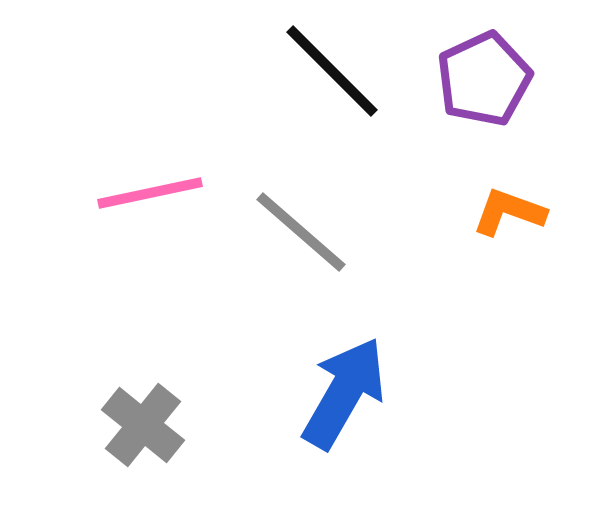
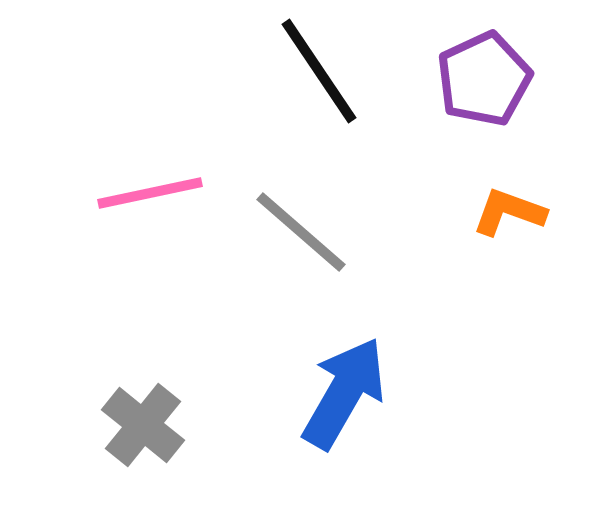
black line: moved 13 px left; rotated 11 degrees clockwise
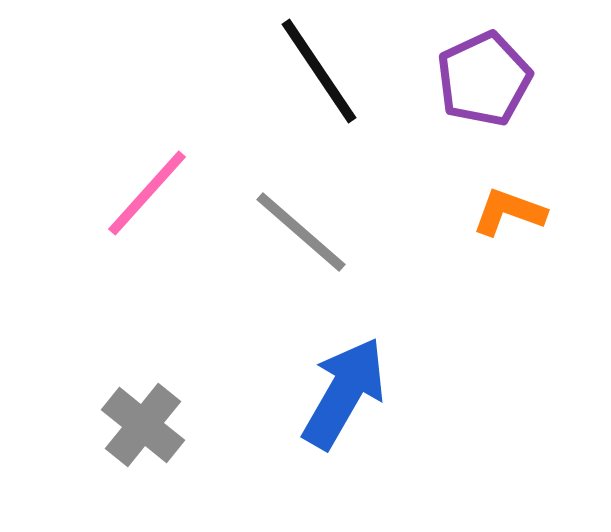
pink line: moved 3 px left; rotated 36 degrees counterclockwise
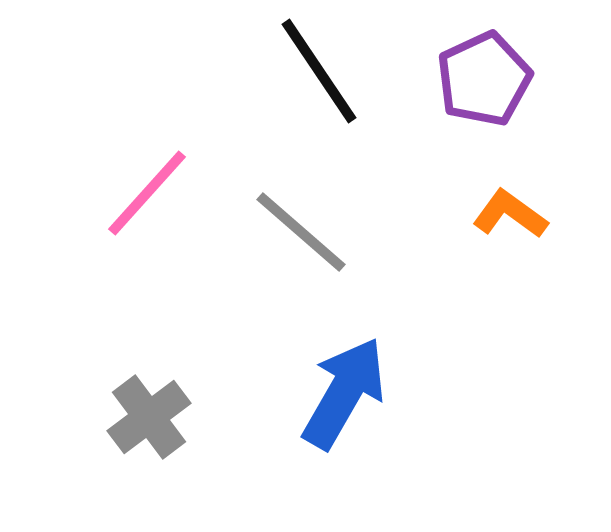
orange L-shape: moved 1 px right, 2 px down; rotated 16 degrees clockwise
gray cross: moved 6 px right, 8 px up; rotated 14 degrees clockwise
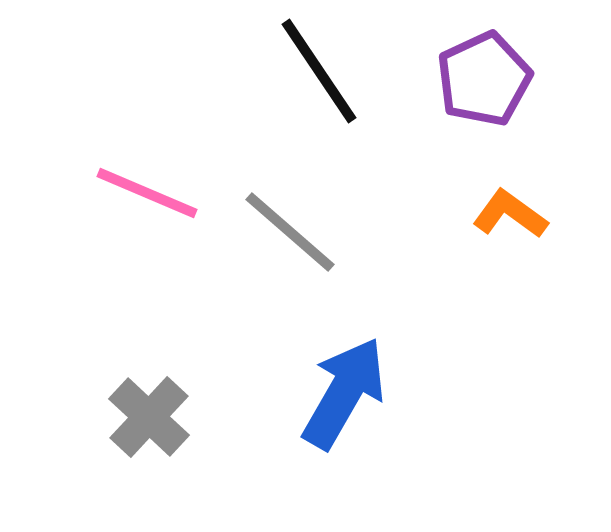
pink line: rotated 71 degrees clockwise
gray line: moved 11 px left
gray cross: rotated 10 degrees counterclockwise
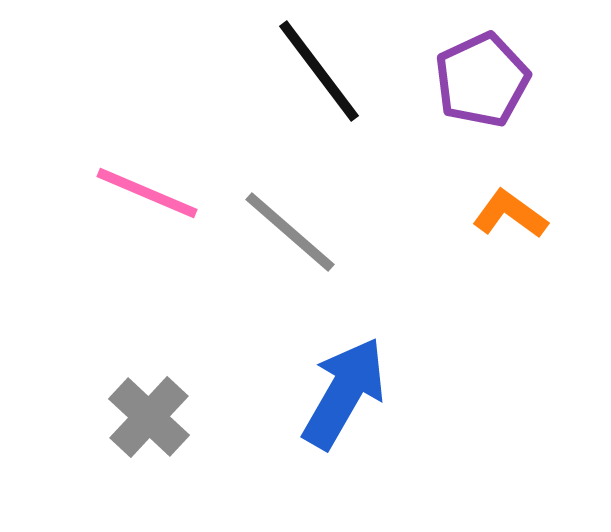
black line: rotated 3 degrees counterclockwise
purple pentagon: moved 2 px left, 1 px down
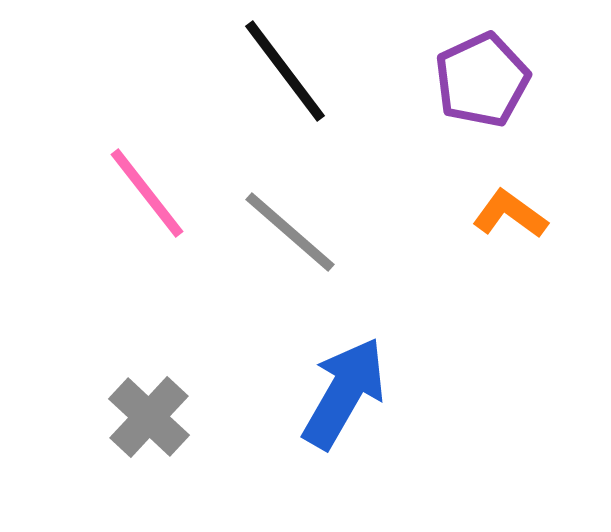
black line: moved 34 px left
pink line: rotated 29 degrees clockwise
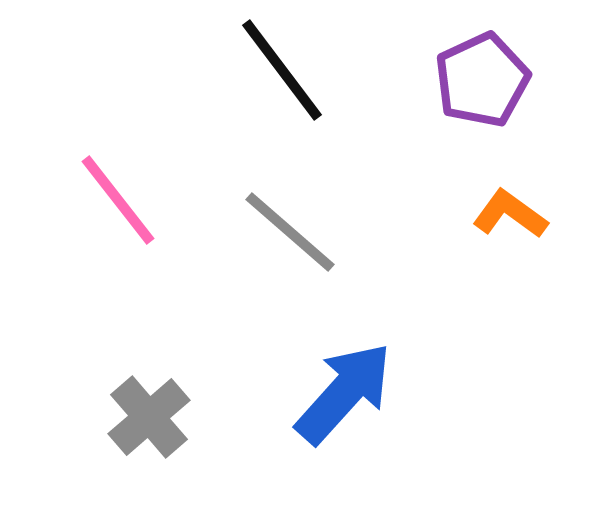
black line: moved 3 px left, 1 px up
pink line: moved 29 px left, 7 px down
blue arrow: rotated 12 degrees clockwise
gray cross: rotated 6 degrees clockwise
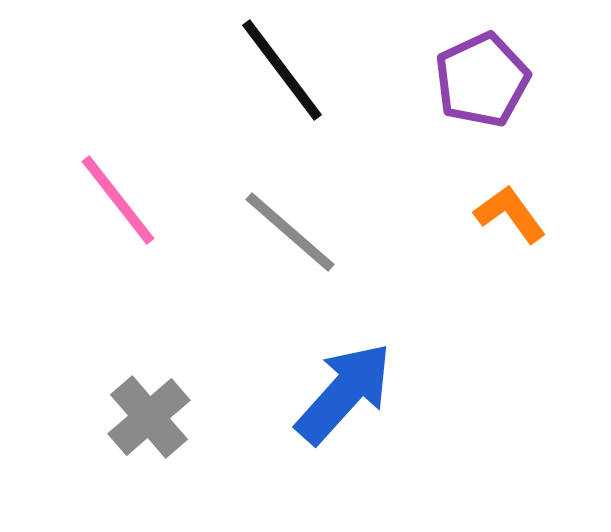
orange L-shape: rotated 18 degrees clockwise
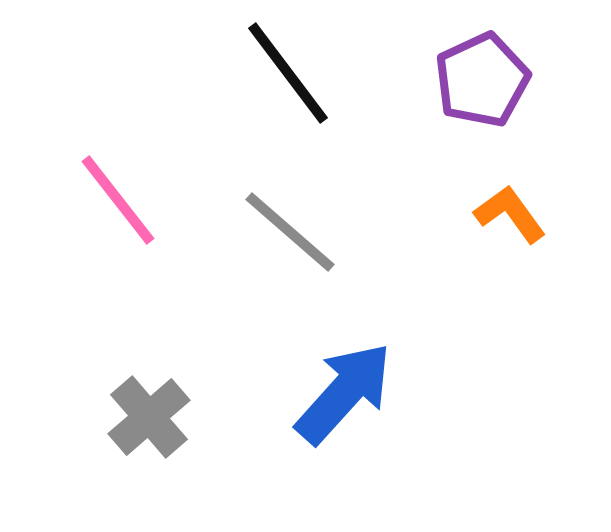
black line: moved 6 px right, 3 px down
